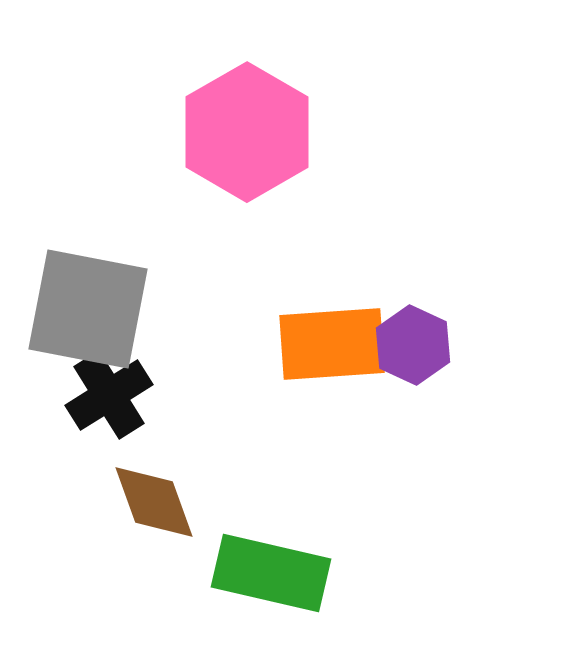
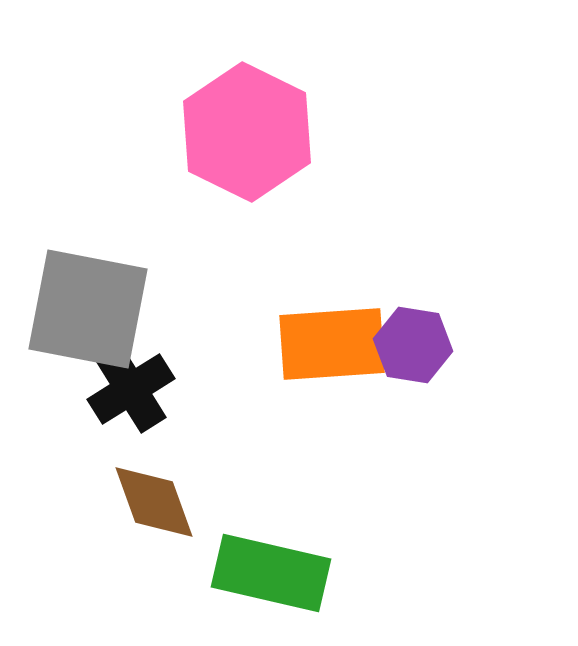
pink hexagon: rotated 4 degrees counterclockwise
purple hexagon: rotated 16 degrees counterclockwise
black cross: moved 22 px right, 6 px up
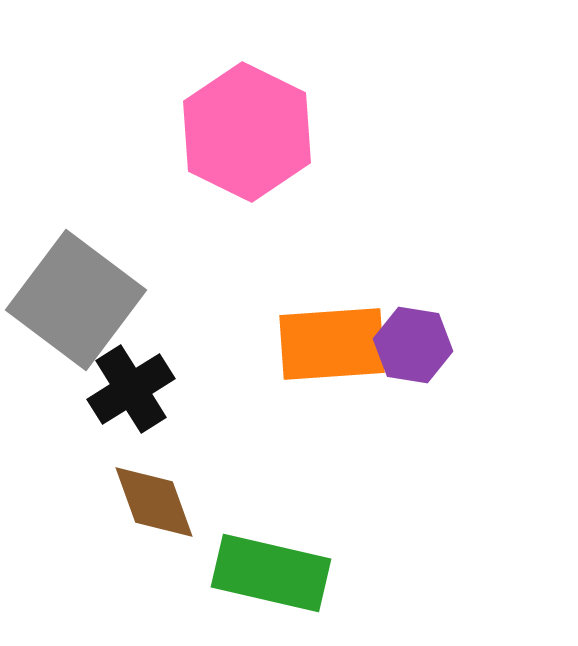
gray square: moved 12 px left, 9 px up; rotated 26 degrees clockwise
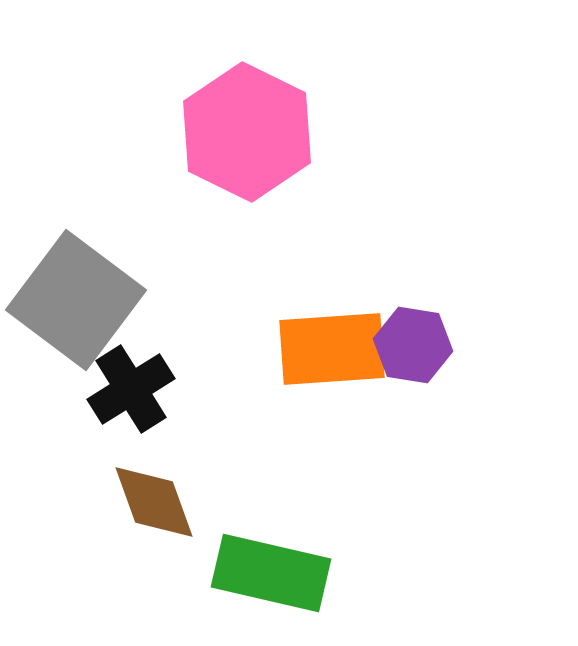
orange rectangle: moved 5 px down
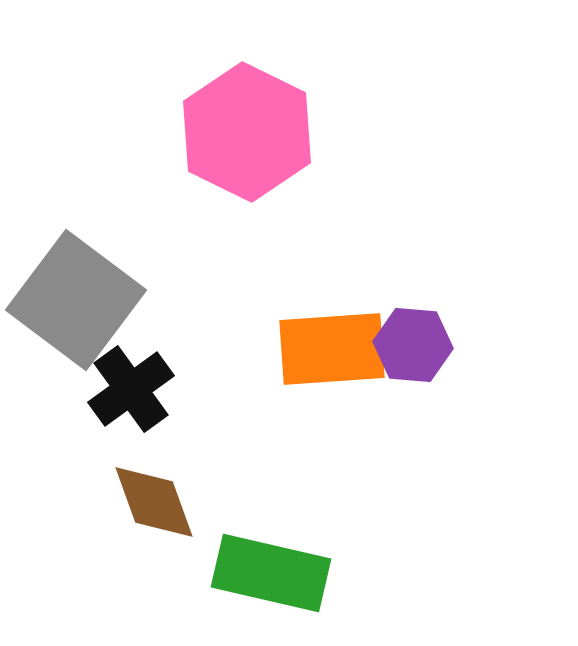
purple hexagon: rotated 4 degrees counterclockwise
black cross: rotated 4 degrees counterclockwise
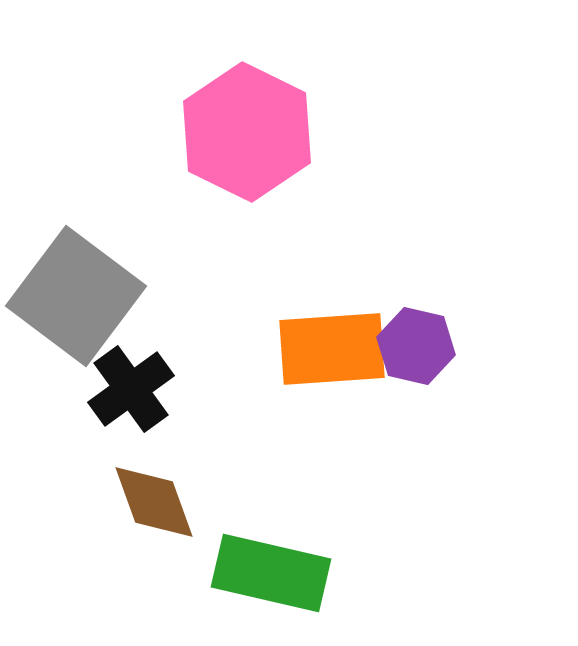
gray square: moved 4 px up
purple hexagon: moved 3 px right, 1 px down; rotated 8 degrees clockwise
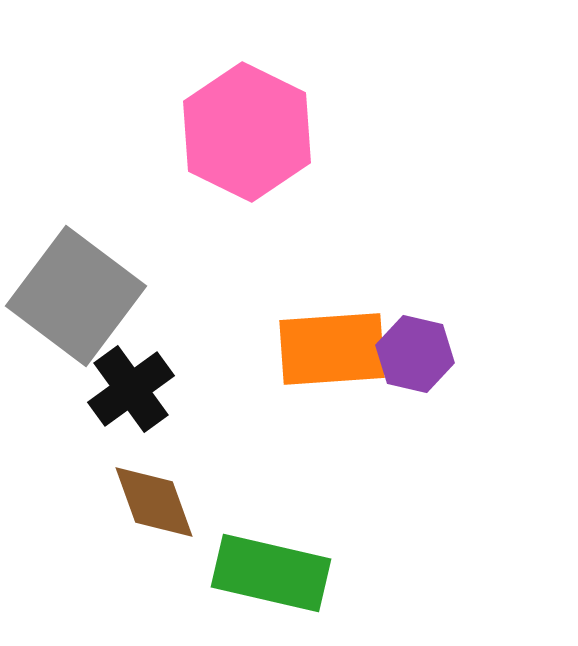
purple hexagon: moved 1 px left, 8 px down
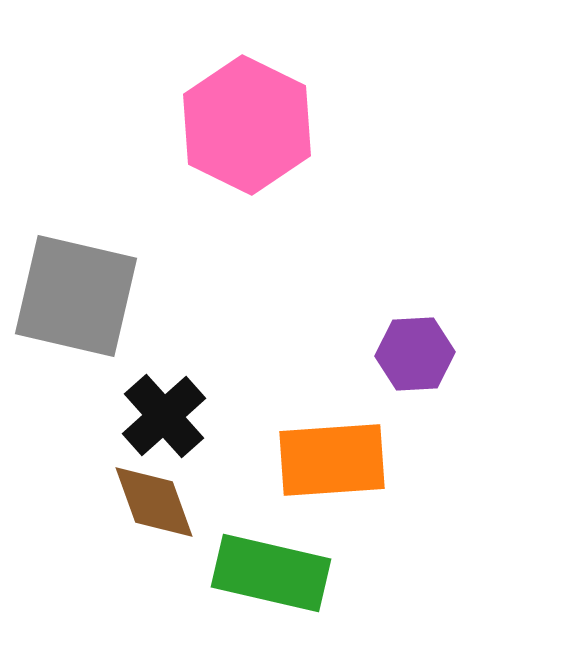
pink hexagon: moved 7 px up
gray square: rotated 24 degrees counterclockwise
orange rectangle: moved 111 px down
purple hexagon: rotated 16 degrees counterclockwise
black cross: moved 33 px right, 27 px down; rotated 6 degrees counterclockwise
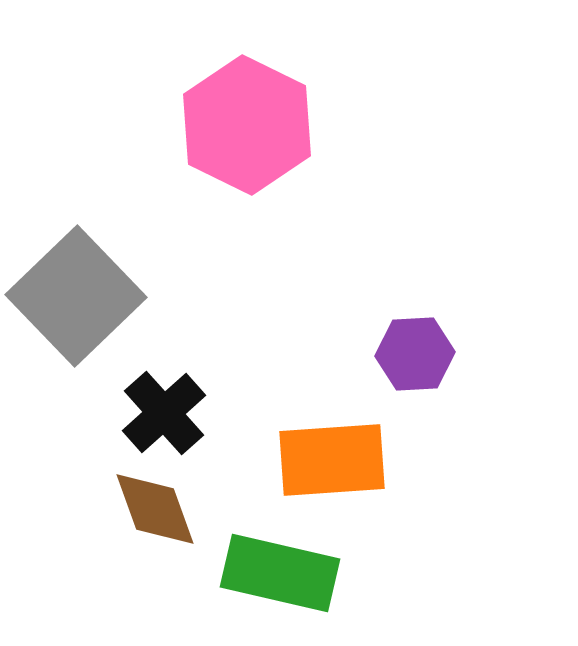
gray square: rotated 33 degrees clockwise
black cross: moved 3 px up
brown diamond: moved 1 px right, 7 px down
green rectangle: moved 9 px right
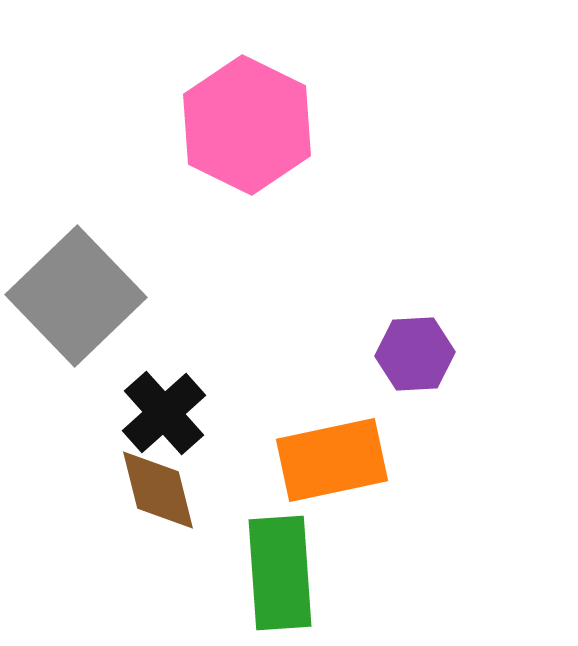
orange rectangle: rotated 8 degrees counterclockwise
brown diamond: moved 3 px right, 19 px up; rotated 6 degrees clockwise
green rectangle: rotated 73 degrees clockwise
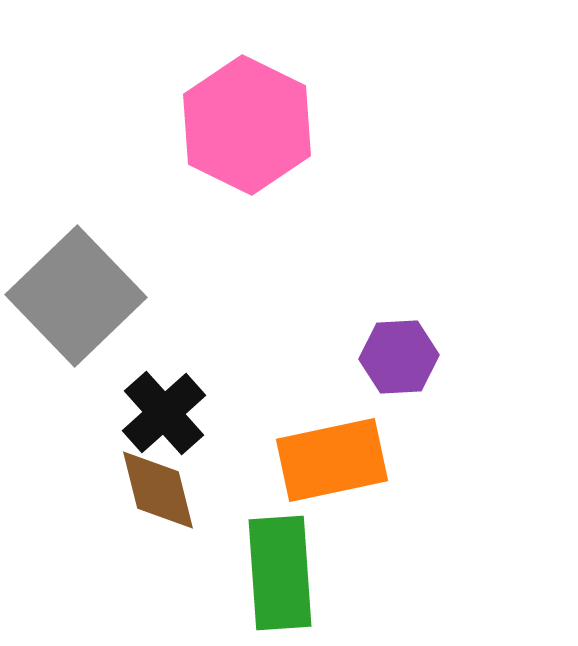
purple hexagon: moved 16 px left, 3 px down
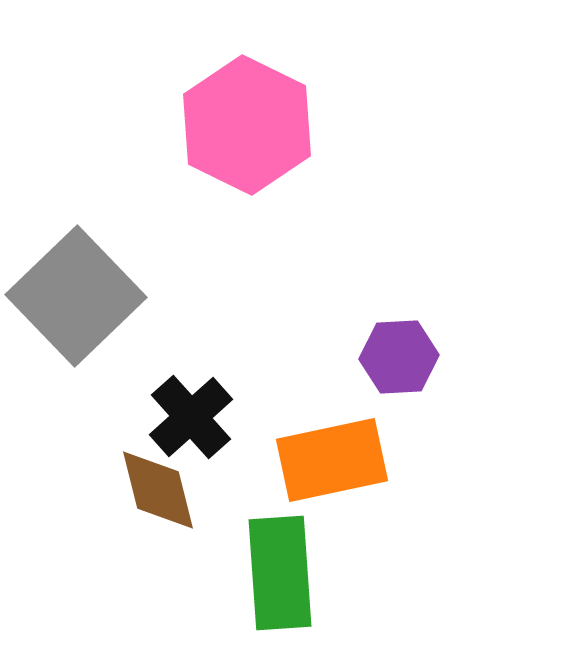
black cross: moved 27 px right, 4 px down
